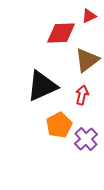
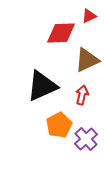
brown triangle: rotated 12 degrees clockwise
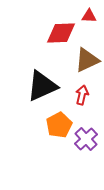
red triangle: rotated 28 degrees clockwise
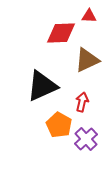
red arrow: moved 7 px down
orange pentagon: rotated 15 degrees counterclockwise
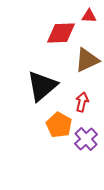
black triangle: rotated 16 degrees counterclockwise
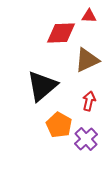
red arrow: moved 7 px right, 1 px up
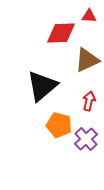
orange pentagon: rotated 15 degrees counterclockwise
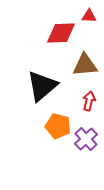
brown triangle: moved 2 px left, 5 px down; rotated 20 degrees clockwise
orange pentagon: moved 1 px left, 1 px down
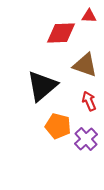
brown triangle: rotated 24 degrees clockwise
red arrow: rotated 36 degrees counterclockwise
